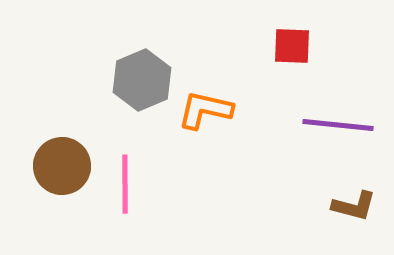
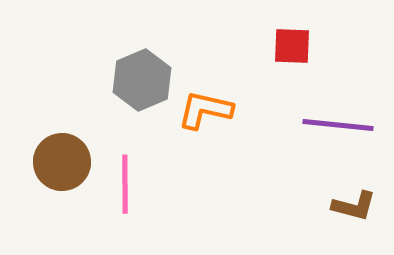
brown circle: moved 4 px up
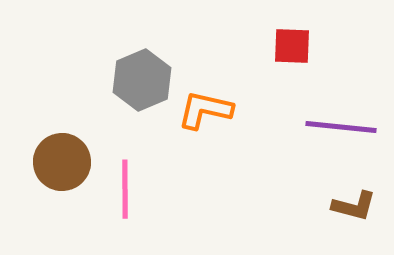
purple line: moved 3 px right, 2 px down
pink line: moved 5 px down
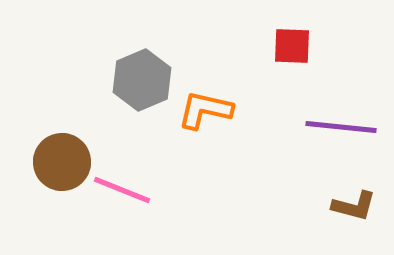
pink line: moved 3 px left, 1 px down; rotated 68 degrees counterclockwise
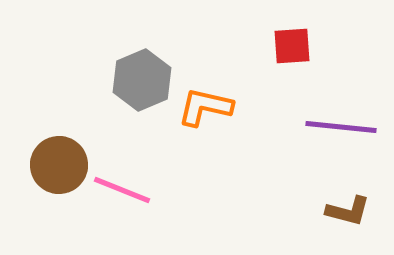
red square: rotated 6 degrees counterclockwise
orange L-shape: moved 3 px up
brown circle: moved 3 px left, 3 px down
brown L-shape: moved 6 px left, 5 px down
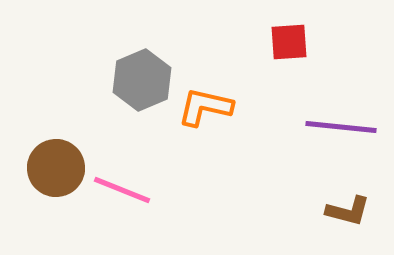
red square: moved 3 px left, 4 px up
brown circle: moved 3 px left, 3 px down
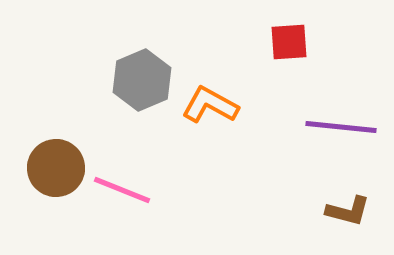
orange L-shape: moved 5 px right, 2 px up; rotated 16 degrees clockwise
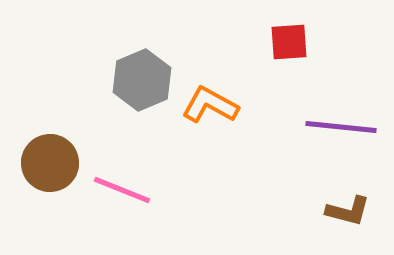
brown circle: moved 6 px left, 5 px up
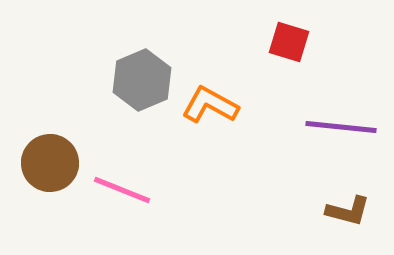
red square: rotated 21 degrees clockwise
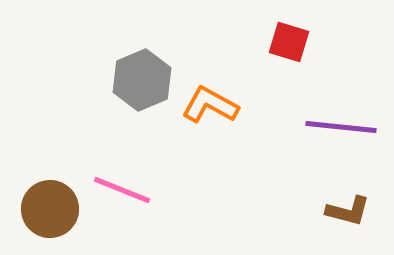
brown circle: moved 46 px down
